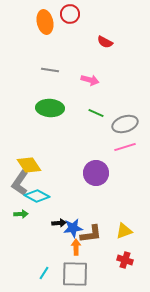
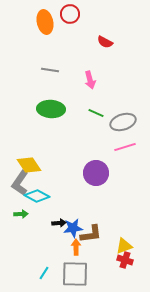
pink arrow: rotated 60 degrees clockwise
green ellipse: moved 1 px right, 1 px down
gray ellipse: moved 2 px left, 2 px up
yellow triangle: moved 15 px down
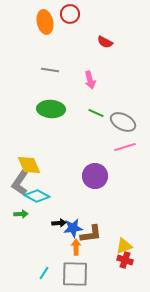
gray ellipse: rotated 45 degrees clockwise
yellow diamond: rotated 10 degrees clockwise
purple circle: moved 1 px left, 3 px down
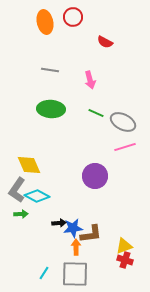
red circle: moved 3 px right, 3 px down
gray L-shape: moved 3 px left, 7 px down
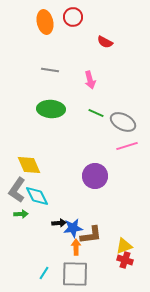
pink line: moved 2 px right, 1 px up
cyan diamond: rotated 35 degrees clockwise
brown L-shape: moved 1 px down
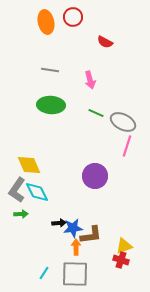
orange ellipse: moved 1 px right
green ellipse: moved 4 px up
pink line: rotated 55 degrees counterclockwise
cyan diamond: moved 4 px up
red cross: moved 4 px left
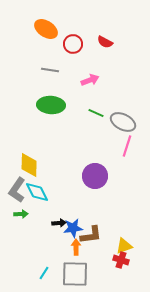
red circle: moved 27 px down
orange ellipse: moved 7 px down; rotated 45 degrees counterclockwise
pink arrow: rotated 96 degrees counterclockwise
yellow diamond: rotated 25 degrees clockwise
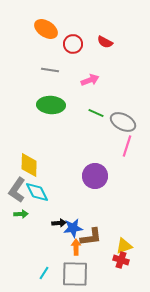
brown L-shape: moved 2 px down
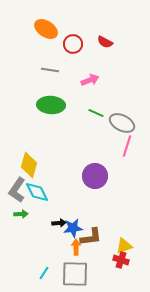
gray ellipse: moved 1 px left, 1 px down
yellow diamond: rotated 15 degrees clockwise
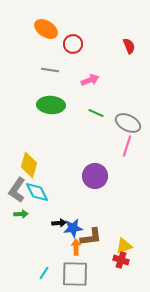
red semicircle: moved 24 px right, 4 px down; rotated 140 degrees counterclockwise
gray ellipse: moved 6 px right
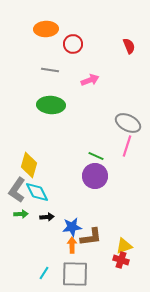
orange ellipse: rotated 35 degrees counterclockwise
green line: moved 43 px down
black arrow: moved 12 px left, 6 px up
blue star: moved 1 px left, 1 px up
orange arrow: moved 4 px left, 2 px up
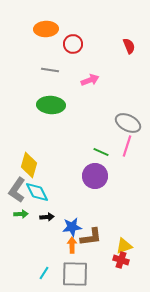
green line: moved 5 px right, 4 px up
